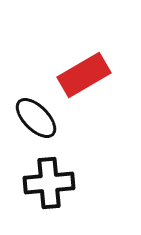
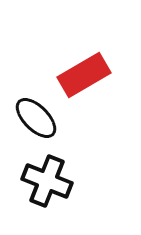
black cross: moved 2 px left, 2 px up; rotated 27 degrees clockwise
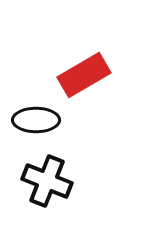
black ellipse: moved 2 px down; rotated 45 degrees counterclockwise
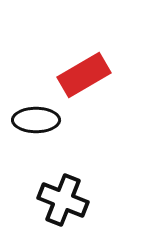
black cross: moved 16 px right, 19 px down
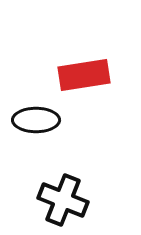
red rectangle: rotated 21 degrees clockwise
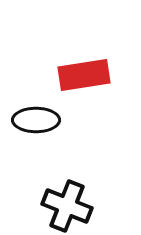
black cross: moved 4 px right, 6 px down
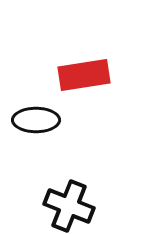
black cross: moved 2 px right
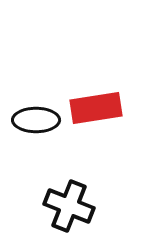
red rectangle: moved 12 px right, 33 px down
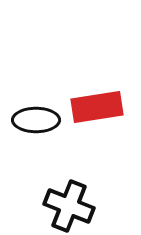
red rectangle: moved 1 px right, 1 px up
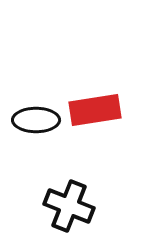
red rectangle: moved 2 px left, 3 px down
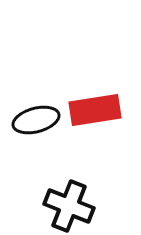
black ellipse: rotated 15 degrees counterclockwise
